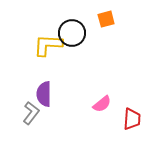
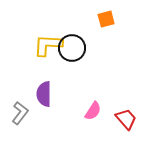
black circle: moved 15 px down
pink semicircle: moved 9 px left, 7 px down; rotated 18 degrees counterclockwise
gray L-shape: moved 11 px left
red trapezoid: moved 6 px left; rotated 45 degrees counterclockwise
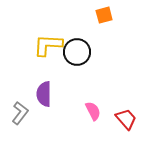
orange square: moved 2 px left, 4 px up
black circle: moved 5 px right, 4 px down
pink semicircle: rotated 60 degrees counterclockwise
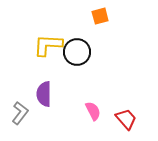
orange square: moved 4 px left, 1 px down
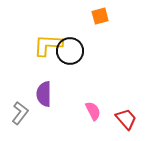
black circle: moved 7 px left, 1 px up
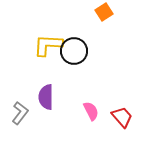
orange square: moved 4 px right, 4 px up; rotated 18 degrees counterclockwise
black circle: moved 4 px right
purple semicircle: moved 2 px right, 3 px down
pink semicircle: moved 2 px left
red trapezoid: moved 4 px left, 2 px up
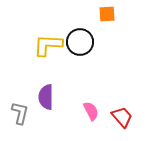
orange square: moved 3 px right, 2 px down; rotated 30 degrees clockwise
black circle: moved 6 px right, 9 px up
gray L-shape: rotated 25 degrees counterclockwise
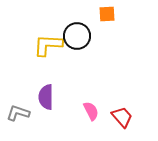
black circle: moved 3 px left, 6 px up
gray L-shape: moved 2 px left; rotated 85 degrees counterclockwise
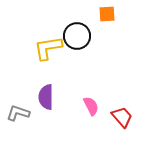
yellow L-shape: moved 3 px down; rotated 12 degrees counterclockwise
pink semicircle: moved 5 px up
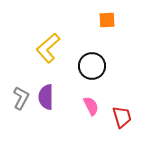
orange square: moved 6 px down
black circle: moved 15 px right, 30 px down
yellow L-shape: rotated 32 degrees counterclockwise
gray L-shape: moved 3 px right, 15 px up; rotated 100 degrees clockwise
red trapezoid: rotated 25 degrees clockwise
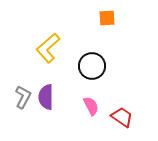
orange square: moved 2 px up
gray L-shape: moved 2 px right, 1 px up
red trapezoid: rotated 40 degrees counterclockwise
